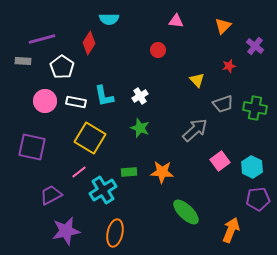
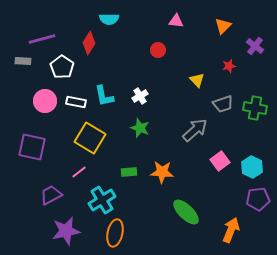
cyan cross: moved 1 px left, 10 px down
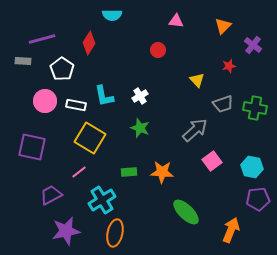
cyan semicircle: moved 3 px right, 4 px up
purple cross: moved 2 px left, 1 px up
white pentagon: moved 2 px down
white rectangle: moved 3 px down
pink square: moved 8 px left
cyan hexagon: rotated 15 degrees counterclockwise
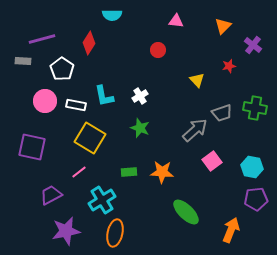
gray trapezoid: moved 1 px left, 9 px down
purple pentagon: moved 2 px left
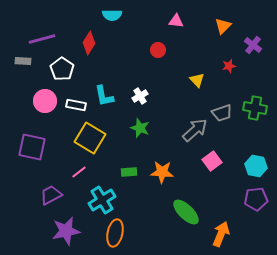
cyan hexagon: moved 4 px right, 1 px up
orange arrow: moved 10 px left, 4 px down
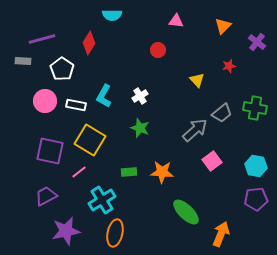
purple cross: moved 4 px right, 3 px up
cyan L-shape: rotated 40 degrees clockwise
gray trapezoid: rotated 20 degrees counterclockwise
yellow square: moved 2 px down
purple square: moved 18 px right, 4 px down
purple trapezoid: moved 5 px left, 1 px down
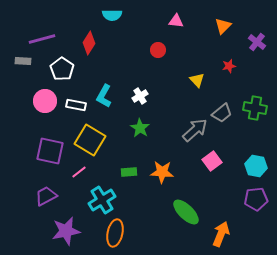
green star: rotated 12 degrees clockwise
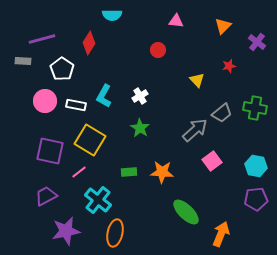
cyan cross: moved 4 px left; rotated 20 degrees counterclockwise
